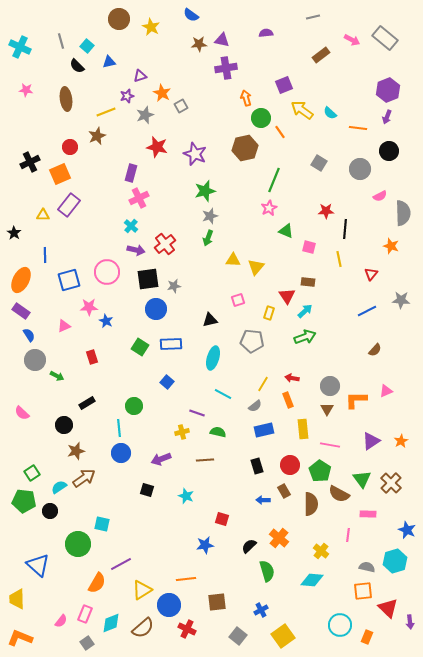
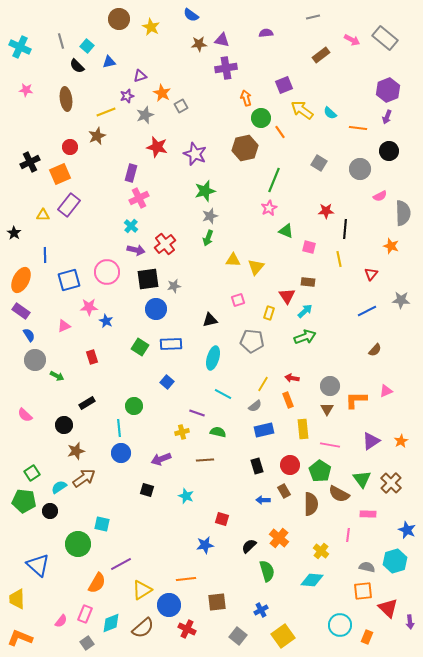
pink semicircle at (22, 413): moved 3 px right, 2 px down
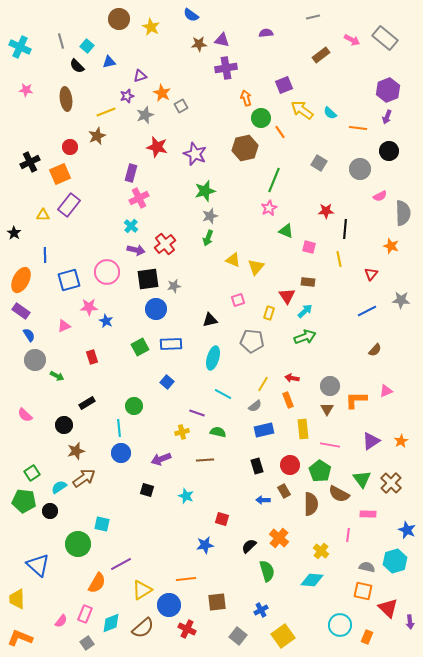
yellow triangle at (233, 260): rotated 21 degrees clockwise
green square at (140, 347): rotated 30 degrees clockwise
orange square at (363, 591): rotated 18 degrees clockwise
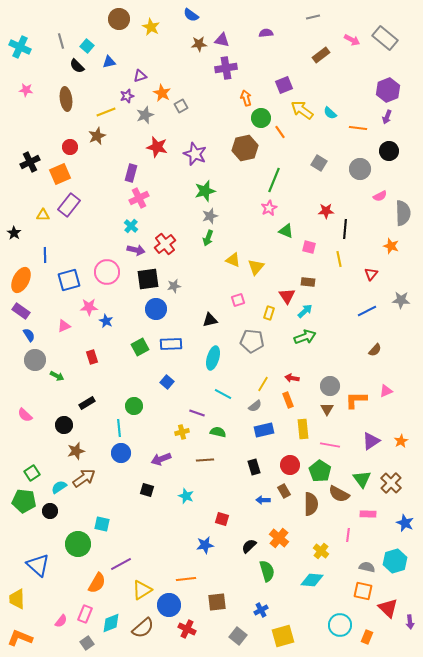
black rectangle at (257, 466): moved 3 px left, 1 px down
blue star at (407, 530): moved 2 px left, 7 px up
yellow square at (283, 636): rotated 20 degrees clockwise
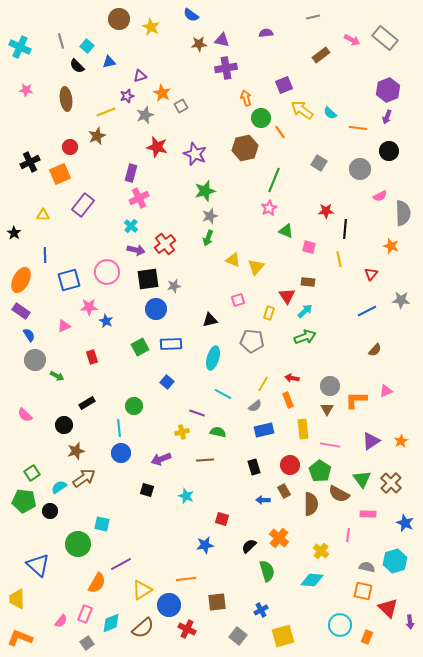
purple rectangle at (69, 205): moved 14 px right
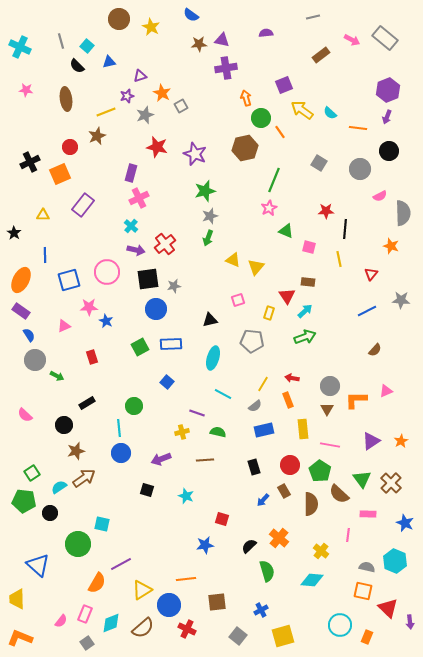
brown semicircle at (339, 494): rotated 15 degrees clockwise
blue arrow at (263, 500): rotated 48 degrees counterclockwise
black circle at (50, 511): moved 2 px down
cyan hexagon at (395, 561): rotated 20 degrees counterclockwise
